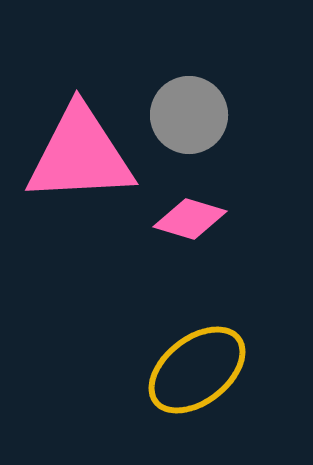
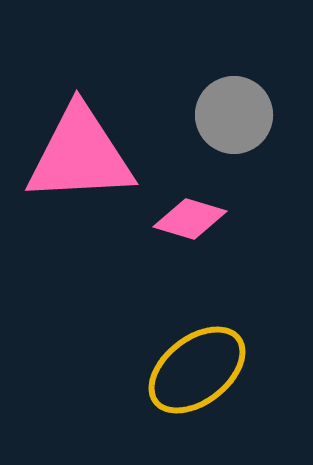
gray circle: moved 45 px right
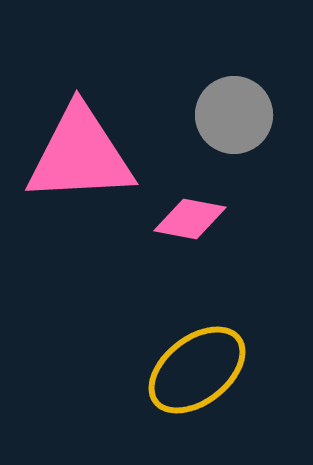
pink diamond: rotated 6 degrees counterclockwise
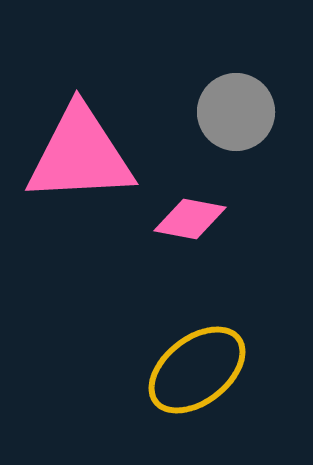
gray circle: moved 2 px right, 3 px up
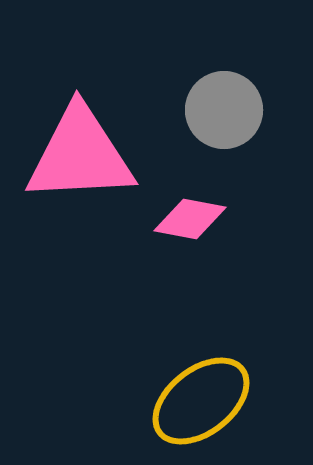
gray circle: moved 12 px left, 2 px up
yellow ellipse: moved 4 px right, 31 px down
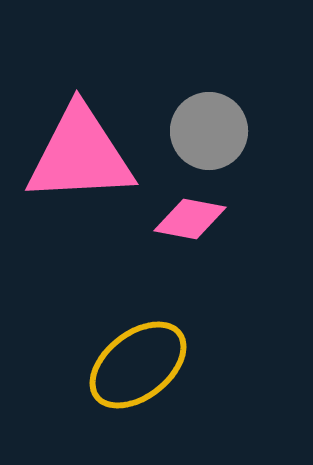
gray circle: moved 15 px left, 21 px down
yellow ellipse: moved 63 px left, 36 px up
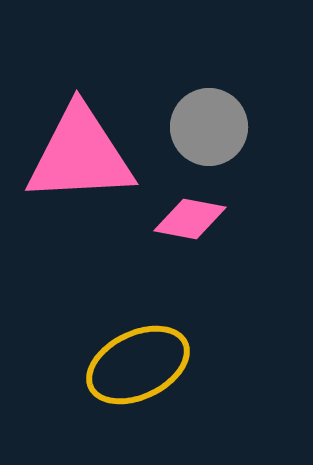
gray circle: moved 4 px up
yellow ellipse: rotated 12 degrees clockwise
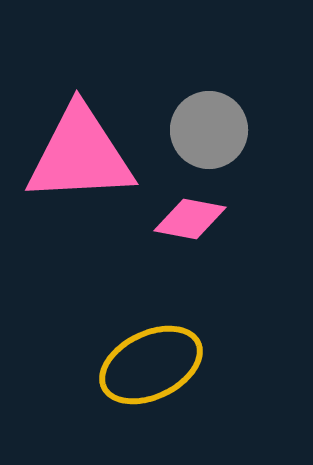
gray circle: moved 3 px down
yellow ellipse: moved 13 px right
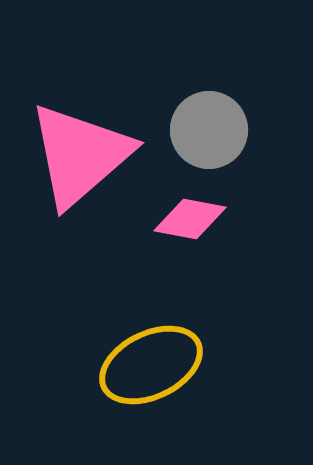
pink triangle: rotated 38 degrees counterclockwise
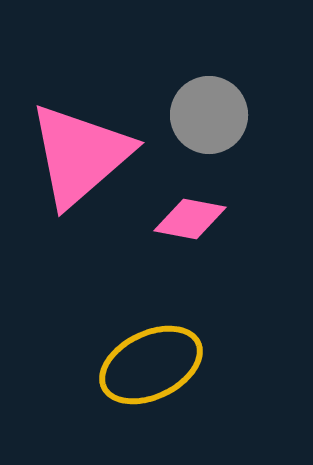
gray circle: moved 15 px up
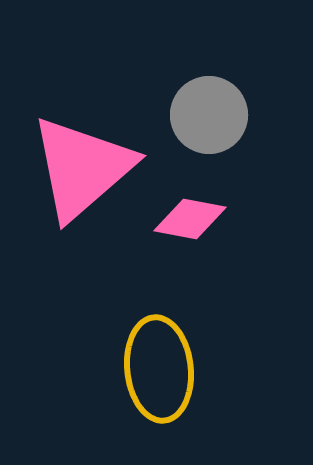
pink triangle: moved 2 px right, 13 px down
yellow ellipse: moved 8 px right, 4 px down; rotated 70 degrees counterclockwise
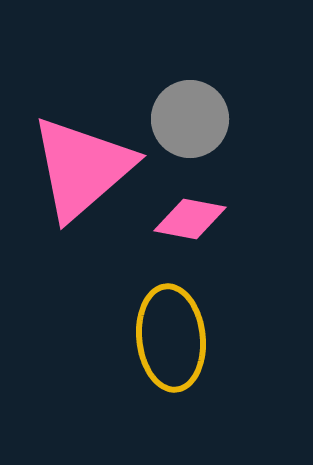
gray circle: moved 19 px left, 4 px down
yellow ellipse: moved 12 px right, 31 px up
